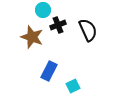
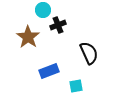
black semicircle: moved 1 px right, 23 px down
brown star: moved 4 px left; rotated 15 degrees clockwise
blue rectangle: rotated 42 degrees clockwise
cyan square: moved 3 px right; rotated 16 degrees clockwise
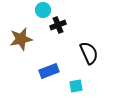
brown star: moved 7 px left, 2 px down; rotated 25 degrees clockwise
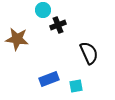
brown star: moved 4 px left; rotated 20 degrees clockwise
blue rectangle: moved 8 px down
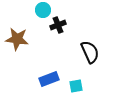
black semicircle: moved 1 px right, 1 px up
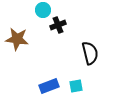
black semicircle: moved 1 px down; rotated 10 degrees clockwise
blue rectangle: moved 7 px down
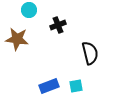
cyan circle: moved 14 px left
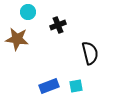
cyan circle: moved 1 px left, 2 px down
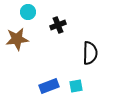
brown star: rotated 15 degrees counterclockwise
black semicircle: rotated 15 degrees clockwise
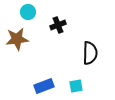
blue rectangle: moved 5 px left
